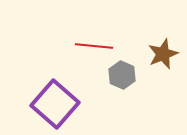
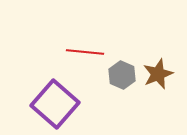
red line: moved 9 px left, 6 px down
brown star: moved 5 px left, 20 px down
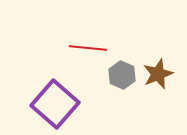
red line: moved 3 px right, 4 px up
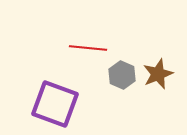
purple square: rotated 21 degrees counterclockwise
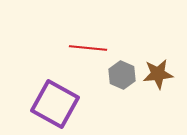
brown star: rotated 16 degrees clockwise
purple square: rotated 9 degrees clockwise
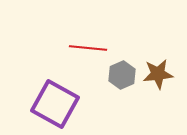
gray hexagon: rotated 12 degrees clockwise
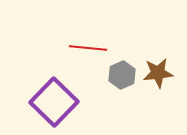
brown star: moved 1 px up
purple square: moved 1 px left, 2 px up; rotated 15 degrees clockwise
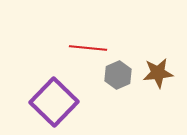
gray hexagon: moved 4 px left
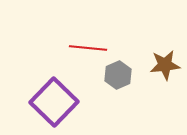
brown star: moved 7 px right, 8 px up
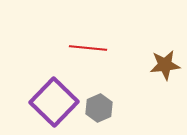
gray hexagon: moved 19 px left, 33 px down
